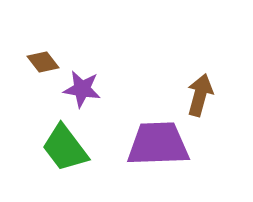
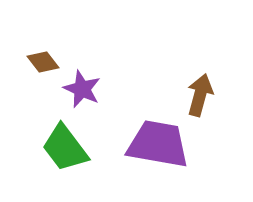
purple star: rotated 15 degrees clockwise
purple trapezoid: rotated 12 degrees clockwise
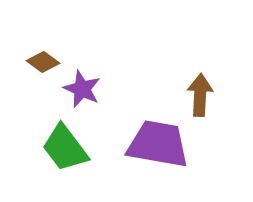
brown diamond: rotated 16 degrees counterclockwise
brown arrow: rotated 12 degrees counterclockwise
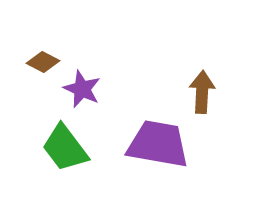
brown diamond: rotated 8 degrees counterclockwise
brown arrow: moved 2 px right, 3 px up
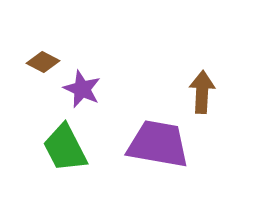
green trapezoid: rotated 10 degrees clockwise
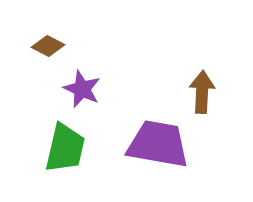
brown diamond: moved 5 px right, 16 px up
green trapezoid: rotated 140 degrees counterclockwise
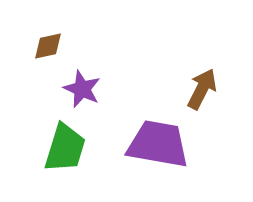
brown diamond: rotated 40 degrees counterclockwise
brown arrow: moved 3 px up; rotated 24 degrees clockwise
green trapezoid: rotated 4 degrees clockwise
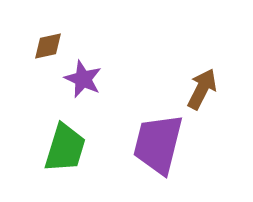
purple star: moved 1 px right, 10 px up
purple trapezoid: rotated 86 degrees counterclockwise
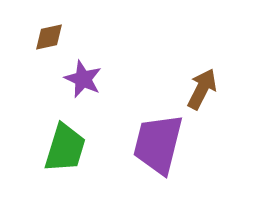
brown diamond: moved 1 px right, 9 px up
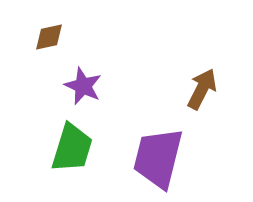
purple star: moved 7 px down
purple trapezoid: moved 14 px down
green trapezoid: moved 7 px right
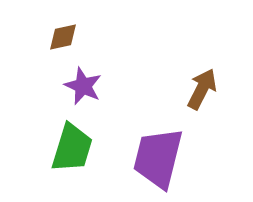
brown diamond: moved 14 px right
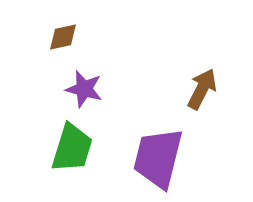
purple star: moved 1 px right, 3 px down; rotated 9 degrees counterclockwise
